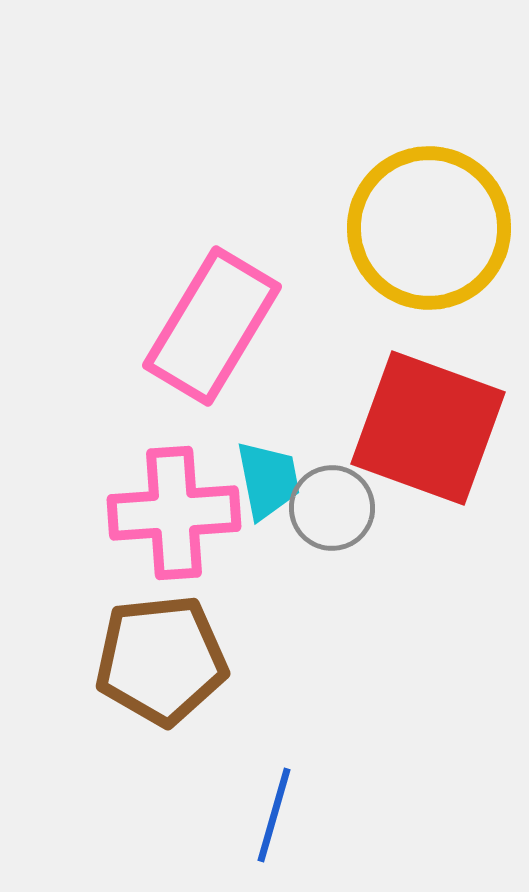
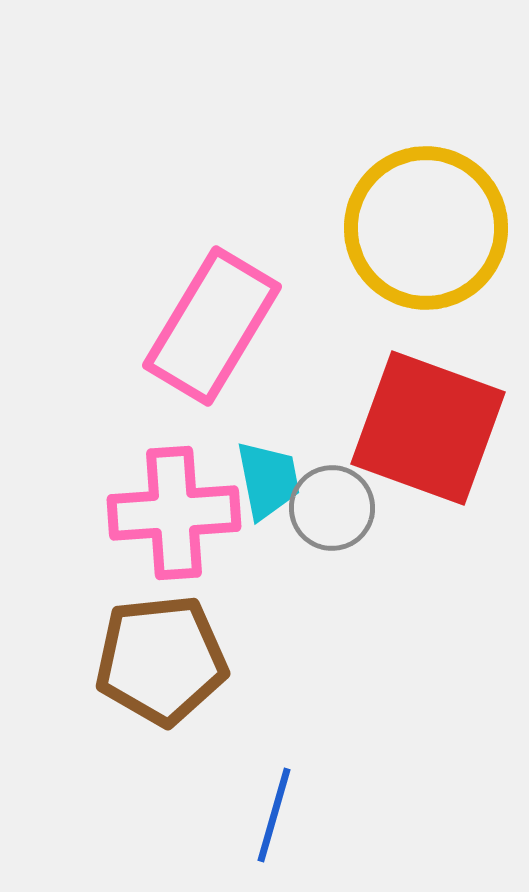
yellow circle: moved 3 px left
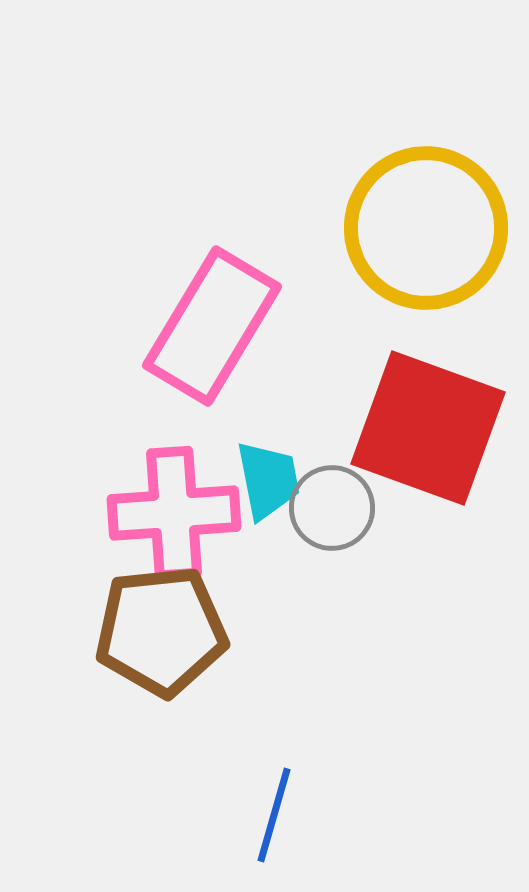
brown pentagon: moved 29 px up
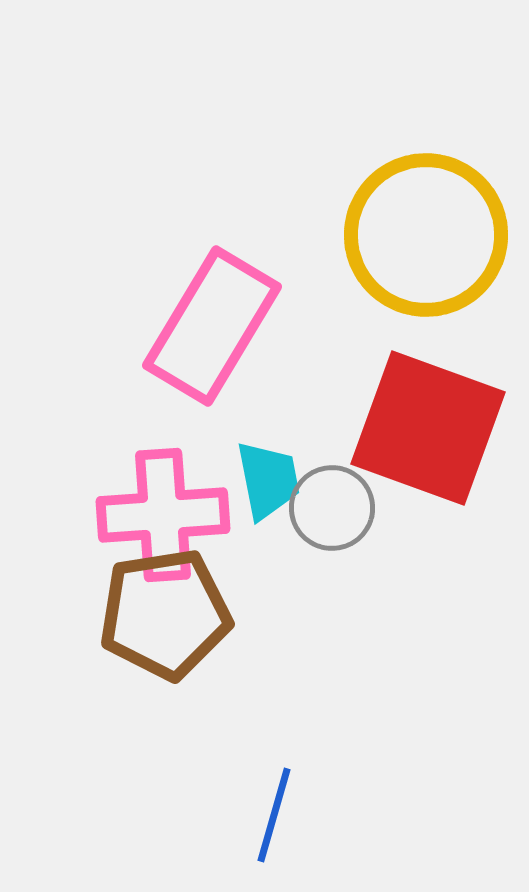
yellow circle: moved 7 px down
pink cross: moved 11 px left, 2 px down
brown pentagon: moved 4 px right, 17 px up; rotated 3 degrees counterclockwise
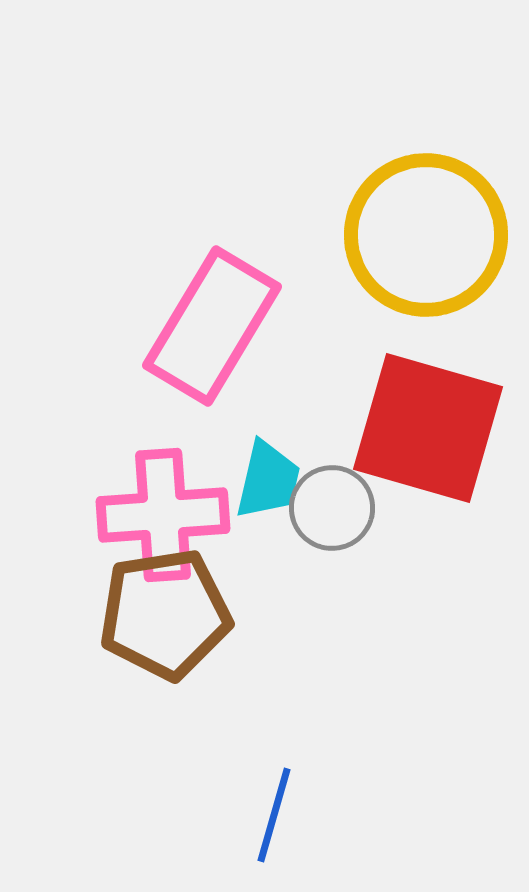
red square: rotated 4 degrees counterclockwise
cyan trapezoid: rotated 24 degrees clockwise
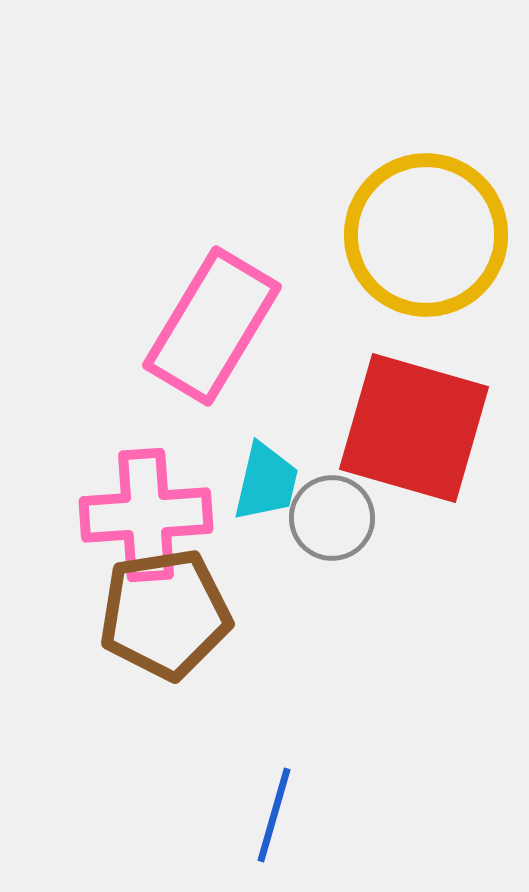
red square: moved 14 px left
cyan trapezoid: moved 2 px left, 2 px down
gray circle: moved 10 px down
pink cross: moved 17 px left
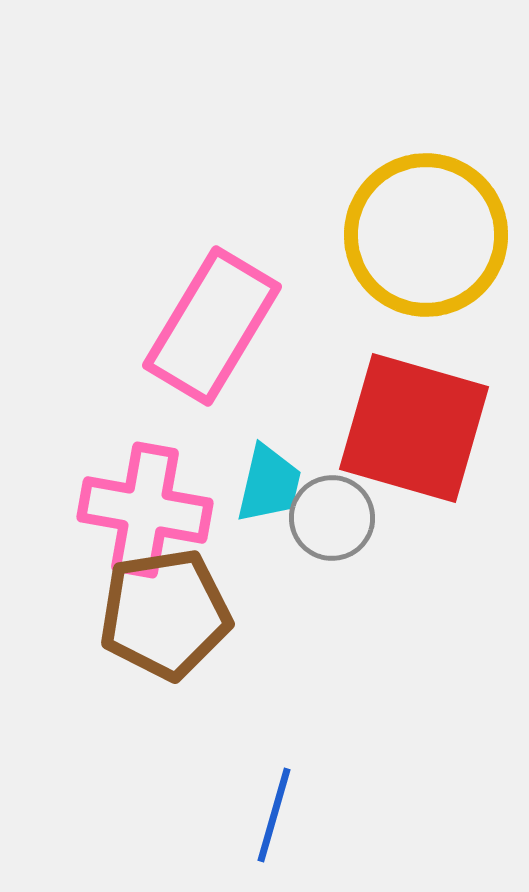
cyan trapezoid: moved 3 px right, 2 px down
pink cross: moved 1 px left, 5 px up; rotated 14 degrees clockwise
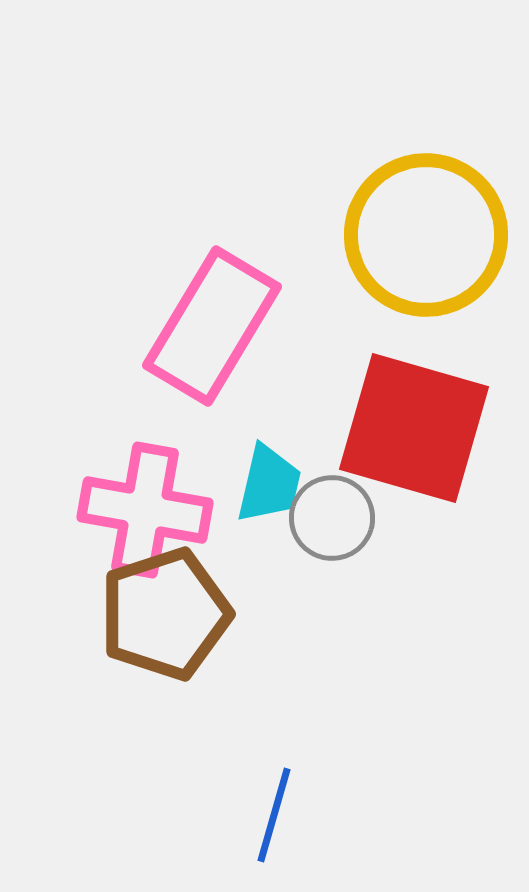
brown pentagon: rotated 9 degrees counterclockwise
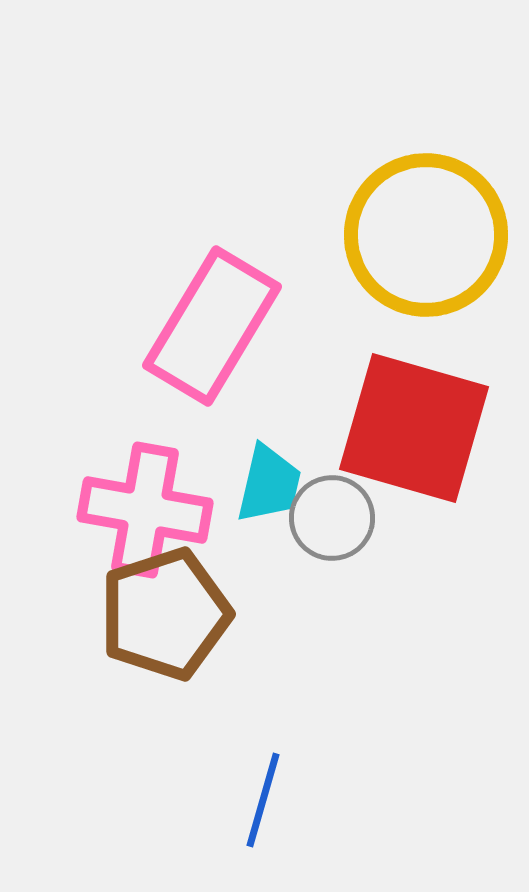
blue line: moved 11 px left, 15 px up
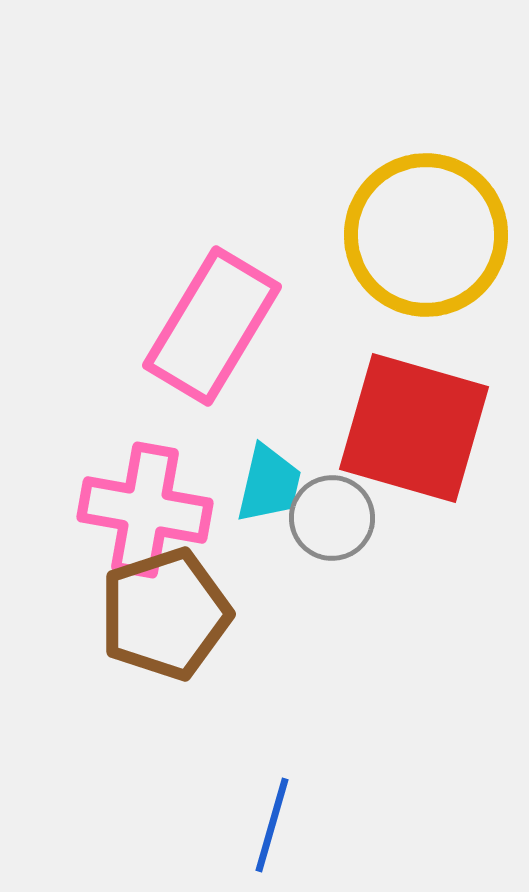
blue line: moved 9 px right, 25 px down
